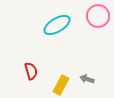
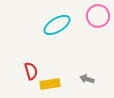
yellow rectangle: moved 11 px left, 1 px up; rotated 54 degrees clockwise
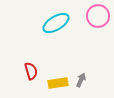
cyan ellipse: moved 1 px left, 2 px up
gray arrow: moved 6 px left, 1 px down; rotated 96 degrees clockwise
yellow rectangle: moved 8 px right, 1 px up
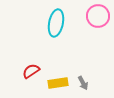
cyan ellipse: rotated 48 degrees counterclockwise
red semicircle: rotated 108 degrees counterclockwise
gray arrow: moved 2 px right, 3 px down; rotated 128 degrees clockwise
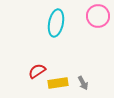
red semicircle: moved 6 px right
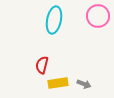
cyan ellipse: moved 2 px left, 3 px up
red semicircle: moved 5 px right, 6 px up; rotated 42 degrees counterclockwise
gray arrow: moved 1 px right, 1 px down; rotated 40 degrees counterclockwise
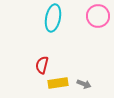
cyan ellipse: moved 1 px left, 2 px up
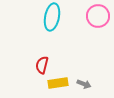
cyan ellipse: moved 1 px left, 1 px up
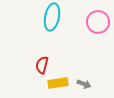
pink circle: moved 6 px down
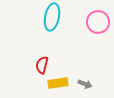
gray arrow: moved 1 px right
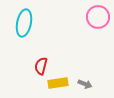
cyan ellipse: moved 28 px left, 6 px down
pink circle: moved 5 px up
red semicircle: moved 1 px left, 1 px down
